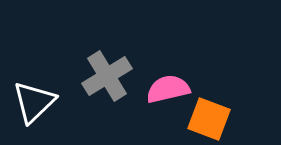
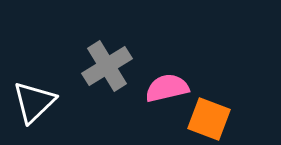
gray cross: moved 10 px up
pink semicircle: moved 1 px left, 1 px up
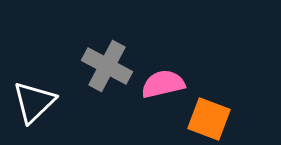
gray cross: rotated 30 degrees counterclockwise
pink semicircle: moved 4 px left, 4 px up
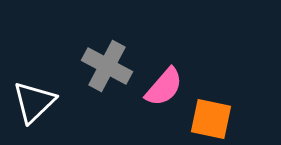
pink semicircle: moved 1 px right, 3 px down; rotated 144 degrees clockwise
orange square: moved 2 px right; rotated 9 degrees counterclockwise
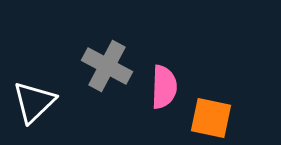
pink semicircle: rotated 39 degrees counterclockwise
orange square: moved 1 px up
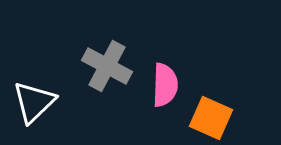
pink semicircle: moved 1 px right, 2 px up
orange square: rotated 12 degrees clockwise
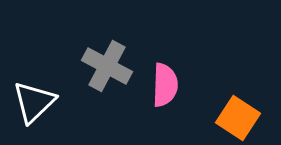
orange square: moved 27 px right; rotated 9 degrees clockwise
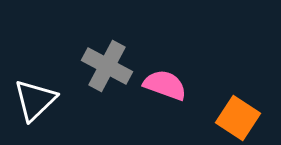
pink semicircle: rotated 72 degrees counterclockwise
white triangle: moved 1 px right, 2 px up
